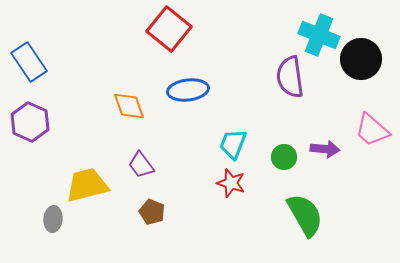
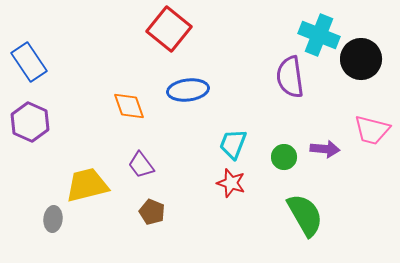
pink trapezoid: rotated 27 degrees counterclockwise
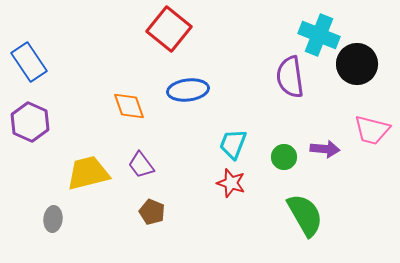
black circle: moved 4 px left, 5 px down
yellow trapezoid: moved 1 px right, 12 px up
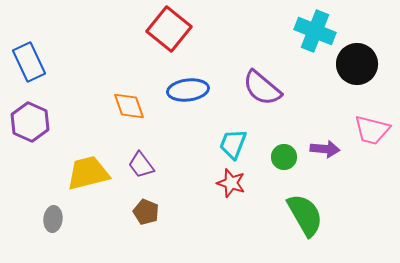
cyan cross: moved 4 px left, 4 px up
blue rectangle: rotated 9 degrees clockwise
purple semicircle: moved 28 px left, 11 px down; rotated 42 degrees counterclockwise
brown pentagon: moved 6 px left
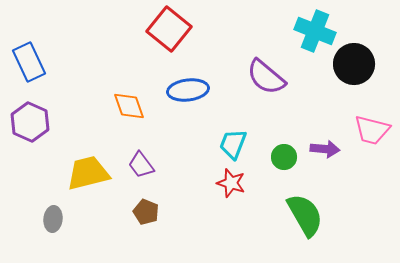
black circle: moved 3 px left
purple semicircle: moved 4 px right, 11 px up
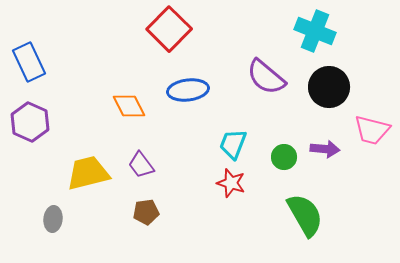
red square: rotated 6 degrees clockwise
black circle: moved 25 px left, 23 px down
orange diamond: rotated 8 degrees counterclockwise
brown pentagon: rotated 30 degrees counterclockwise
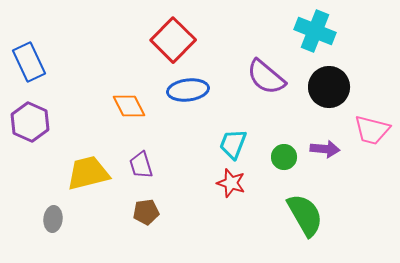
red square: moved 4 px right, 11 px down
purple trapezoid: rotated 20 degrees clockwise
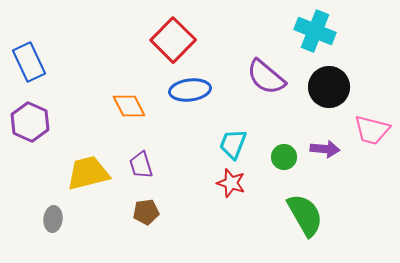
blue ellipse: moved 2 px right
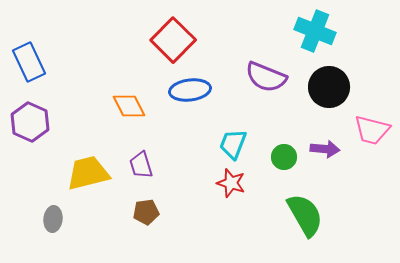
purple semicircle: rotated 18 degrees counterclockwise
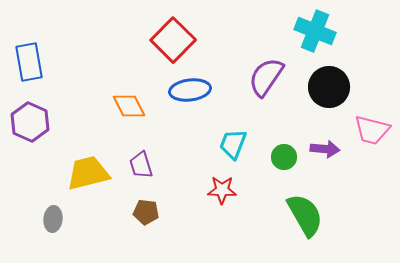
blue rectangle: rotated 15 degrees clockwise
purple semicircle: rotated 102 degrees clockwise
red star: moved 9 px left, 7 px down; rotated 16 degrees counterclockwise
brown pentagon: rotated 15 degrees clockwise
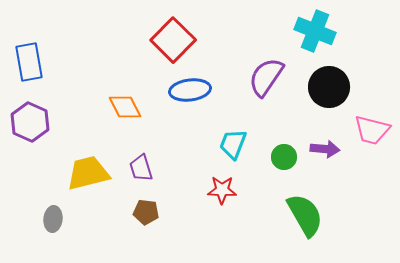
orange diamond: moved 4 px left, 1 px down
purple trapezoid: moved 3 px down
